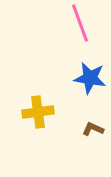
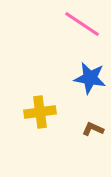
pink line: moved 2 px right, 1 px down; rotated 36 degrees counterclockwise
yellow cross: moved 2 px right
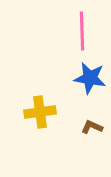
pink line: moved 7 px down; rotated 54 degrees clockwise
brown L-shape: moved 1 px left, 2 px up
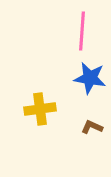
pink line: rotated 6 degrees clockwise
yellow cross: moved 3 px up
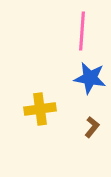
brown L-shape: rotated 105 degrees clockwise
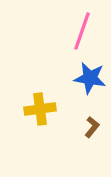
pink line: rotated 15 degrees clockwise
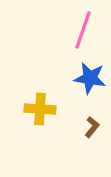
pink line: moved 1 px right, 1 px up
yellow cross: rotated 12 degrees clockwise
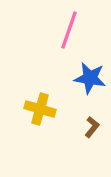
pink line: moved 14 px left
yellow cross: rotated 12 degrees clockwise
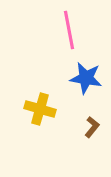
pink line: rotated 30 degrees counterclockwise
blue star: moved 4 px left
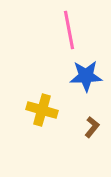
blue star: moved 2 px up; rotated 12 degrees counterclockwise
yellow cross: moved 2 px right, 1 px down
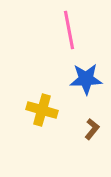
blue star: moved 3 px down
brown L-shape: moved 2 px down
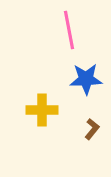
yellow cross: rotated 16 degrees counterclockwise
